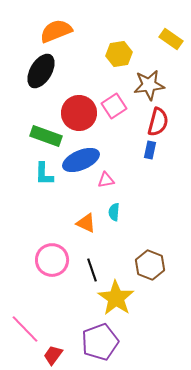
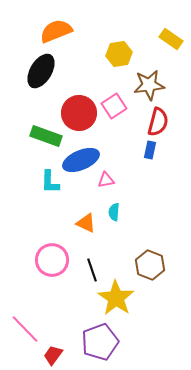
cyan L-shape: moved 6 px right, 8 px down
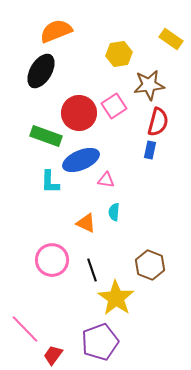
pink triangle: rotated 18 degrees clockwise
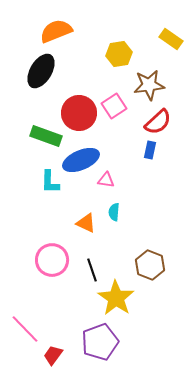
red semicircle: rotated 32 degrees clockwise
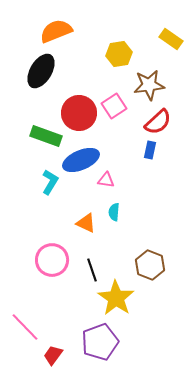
cyan L-shape: rotated 150 degrees counterclockwise
pink line: moved 2 px up
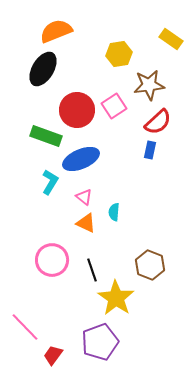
black ellipse: moved 2 px right, 2 px up
red circle: moved 2 px left, 3 px up
blue ellipse: moved 1 px up
pink triangle: moved 22 px left, 17 px down; rotated 30 degrees clockwise
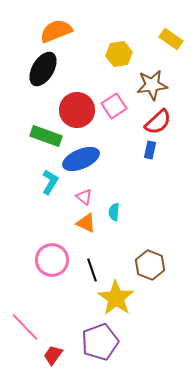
brown star: moved 3 px right
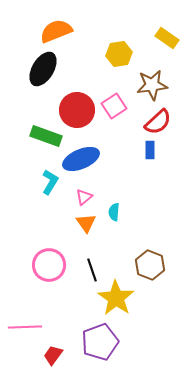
yellow rectangle: moved 4 px left, 1 px up
blue rectangle: rotated 12 degrees counterclockwise
pink triangle: rotated 42 degrees clockwise
orange triangle: rotated 30 degrees clockwise
pink circle: moved 3 px left, 5 px down
pink line: rotated 48 degrees counterclockwise
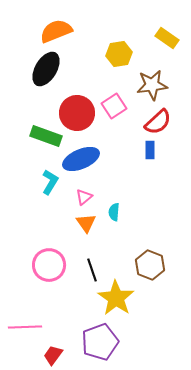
black ellipse: moved 3 px right
red circle: moved 3 px down
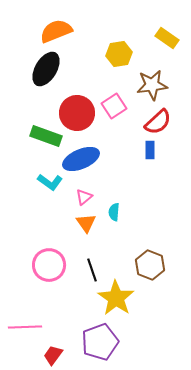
cyan L-shape: rotated 95 degrees clockwise
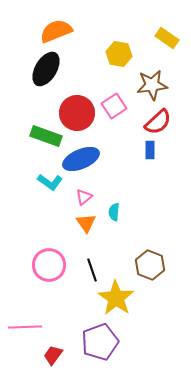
yellow hexagon: rotated 20 degrees clockwise
